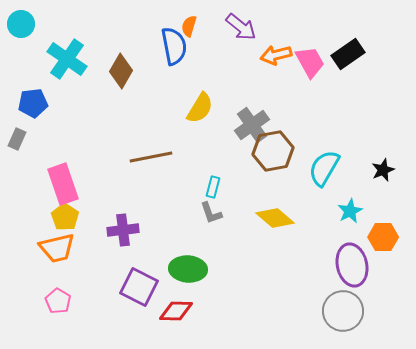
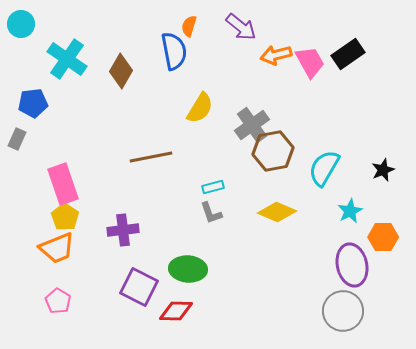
blue semicircle: moved 5 px down
cyan rectangle: rotated 60 degrees clockwise
yellow diamond: moved 2 px right, 6 px up; rotated 18 degrees counterclockwise
orange trapezoid: rotated 9 degrees counterclockwise
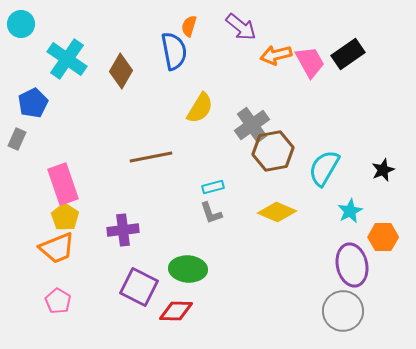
blue pentagon: rotated 20 degrees counterclockwise
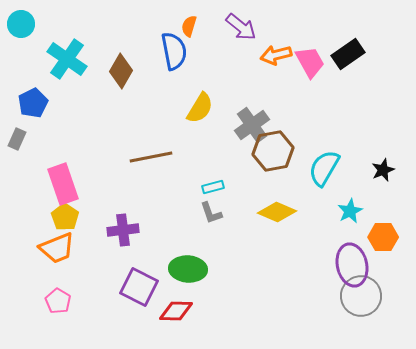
gray circle: moved 18 px right, 15 px up
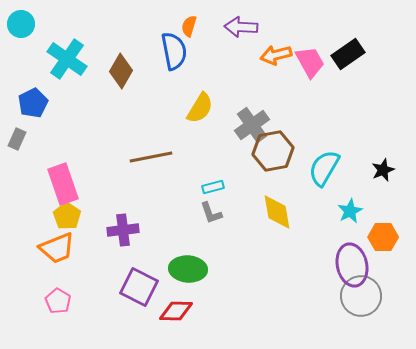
purple arrow: rotated 144 degrees clockwise
yellow diamond: rotated 57 degrees clockwise
yellow pentagon: moved 2 px right, 1 px up
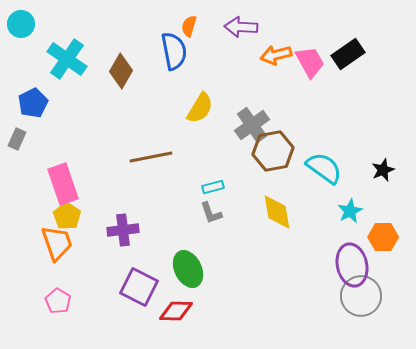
cyan semicircle: rotated 96 degrees clockwise
orange trapezoid: moved 5 px up; rotated 87 degrees counterclockwise
green ellipse: rotated 60 degrees clockwise
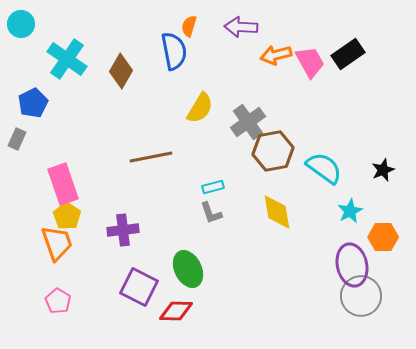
gray cross: moved 4 px left, 3 px up
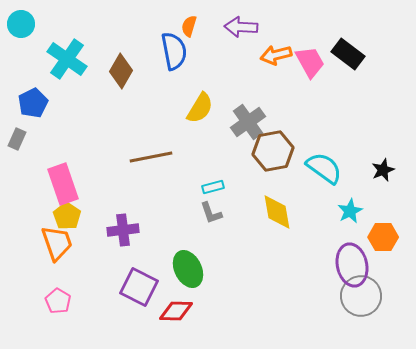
black rectangle: rotated 72 degrees clockwise
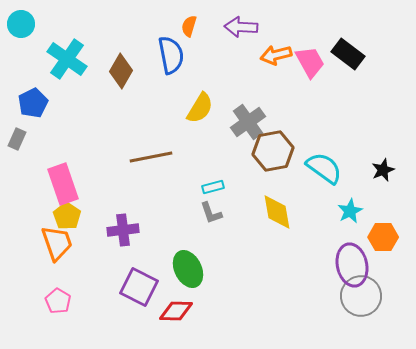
blue semicircle: moved 3 px left, 4 px down
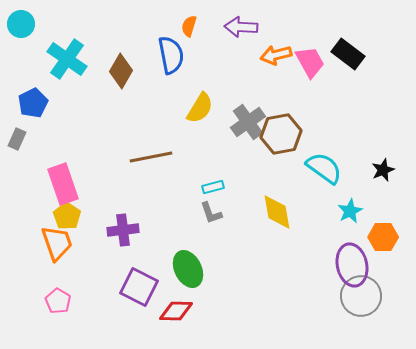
brown hexagon: moved 8 px right, 17 px up
